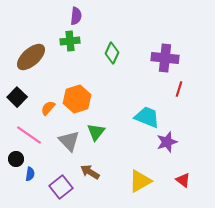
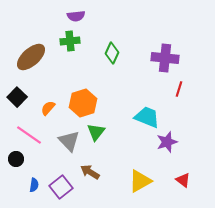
purple semicircle: rotated 78 degrees clockwise
orange hexagon: moved 6 px right, 4 px down
blue semicircle: moved 4 px right, 11 px down
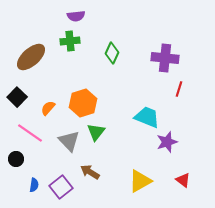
pink line: moved 1 px right, 2 px up
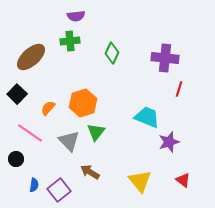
black square: moved 3 px up
purple star: moved 2 px right
yellow triangle: rotated 40 degrees counterclockwise
purple square: moved 2 px left, 3 px down
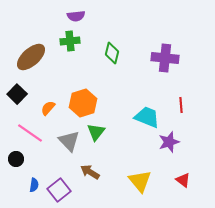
green diamond: rotated 10 degrees counterclockwise
red line: moved 2 px right, 16 px down; rotated 21 degrees counterclockwise
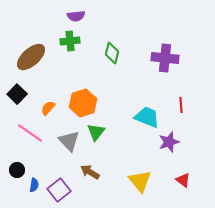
black circle: moved 1 px right, 11 px down
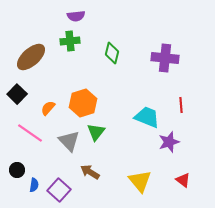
purple square: rotated 10 degrees counterclockwise
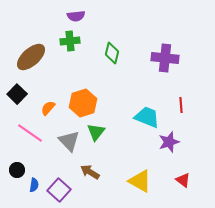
yellow triangle: rotated 20 degrees counterclockwise
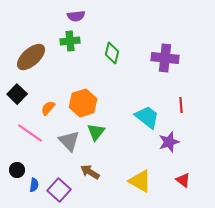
cyan trapezoid: rotated 16 degrees clockwise
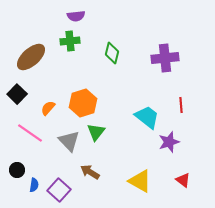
purple cross: rotated 12 degrees counterclockwise
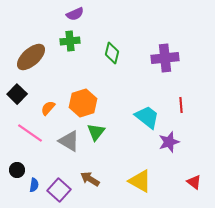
purple semicircle: moved 1 px left, 2 px up; rotated 18 degrees counterclockwise
gray triangle: rotated 15 degrees counterclockwise
brown arrow: moved 7 px down
red triangle: moved 11 px right, 2 px down
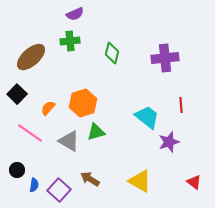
green triangle: rotated 36 degrees clockwise
